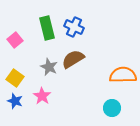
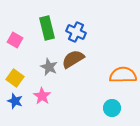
blue cross: moved 2 px right, 5 px down
pink square: rotated 21 degrees counterclockwise
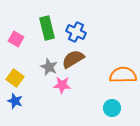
pink square: moved 1 px right, 1 px up
pink star: moved 20 px right, 11 px up; rotated 30 degrees counterclockwise
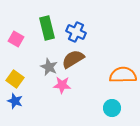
yellow square: moved 1 px down
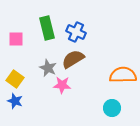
pink square: rotated 28 degrees counterclockwise
gray star: moved 1 px left, 1 px down
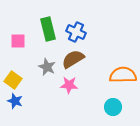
green rectangle: moved 1 px right, 1 px down
pink square: moved 2 px right, 2 px down
gray star: moved 1 px left, 1 px up
yellow square: moved 2 px left, 1 px down
pink star: moved 7 px right
cyan circle: moved 1 px right, 1 px up
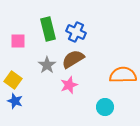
gray star: moved 2 px up; rotated 12 degrees clockwise
pink star: rotated 24 degrees counterclockwise
cyan circle: moved 8 px left
